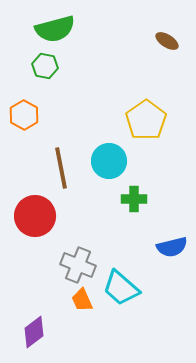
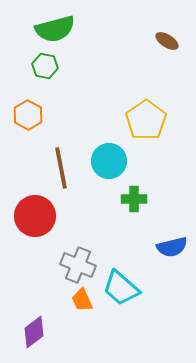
orange hexagon: moved 4 px right
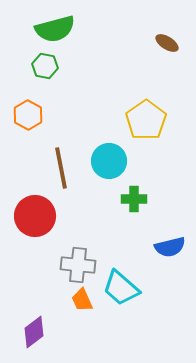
brown ellipse: moved 2 px down
blue semicircle: moved 2 px left
gray cross: rotated 16 degrees counterclockwise
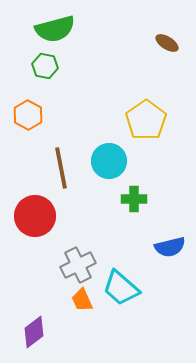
gray cross: rotated 32 degrees counterclockwise
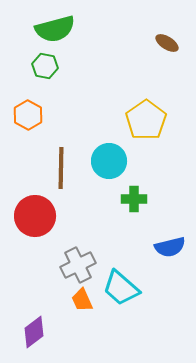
brown line: rotated 12 degrees clockwise
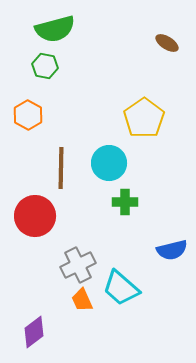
yellow pentagon: moved 2 px left, 2 px up
cyan circle: moved 2 px down
green cross: moved 9 px left, 3 px down
blue semicircle: moved 2 px right, 3 px down
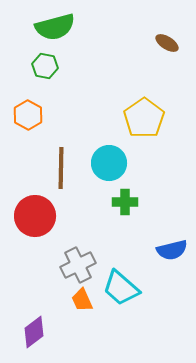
green semicircle: moved 2 px up
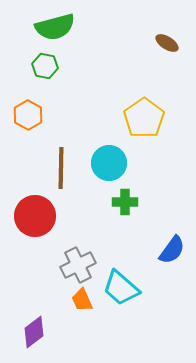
blue semicircle: rotated 40 degrees counterclockwise
